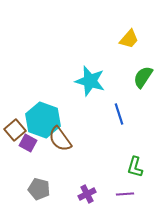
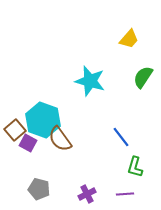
blue line: moved 2 px right, 23 px down; rotated 20 degrees counterclockwise
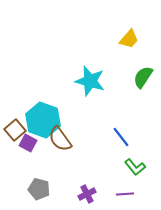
green L-shape: rotated 55 degrees counterclockwise
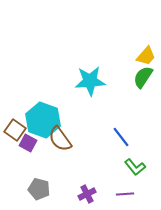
yellow trapezoid: moved 17 px right, 17 px down
cyan star: rotated 20 degrees counterclockwise
brown square: rotated 15 degrees counterclockwise
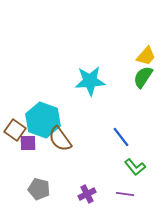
purple square: rotated 30 degrees counterclockwise
purple line: rotated 12 degrees clockwise
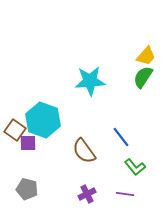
brown semicircle: moved 24 px right, 12 px down
gray pentagon: moved 12 px left
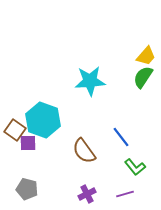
purple line: rotated 24 degrees counterclockwise
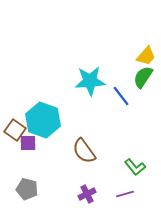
blue line: moved 41 px up
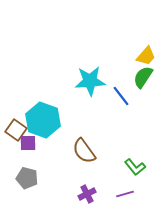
brown square: moved 1 px right
gray pentagon: moved 11 px up
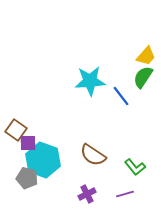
cyan hexagon: moved 40 px down
brown semicircle: moved 9 px right, 4 px down; rotated 20 degrees counterclockwise
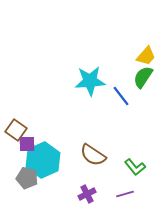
purple square: moved 1 px left, 1 px down
cyan hexagon: rotated 16 degrees clockwise
